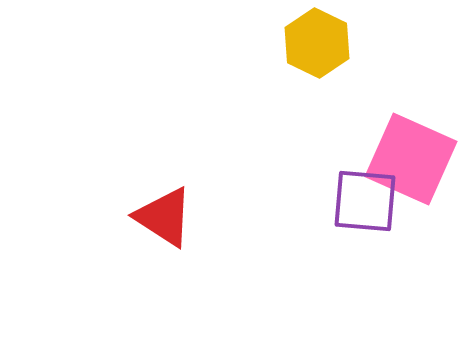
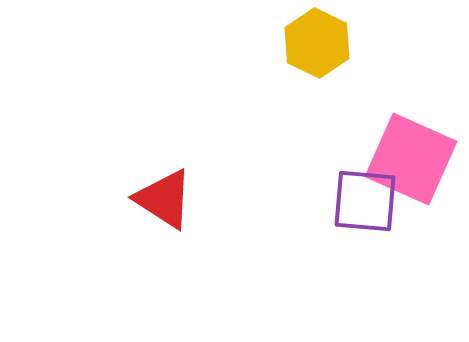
red triangle: moved 18 px up
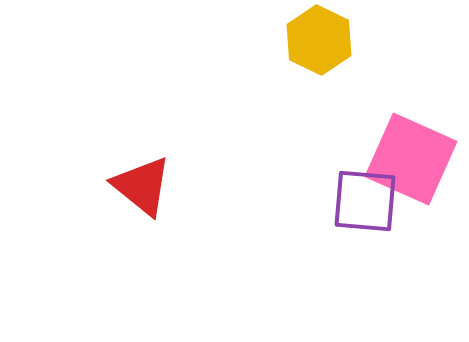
yellow hexagon: moved 2 px right, 3 px up
red triangle: moved 22 px left, 13 px up; rotated 6 degrees clockwise
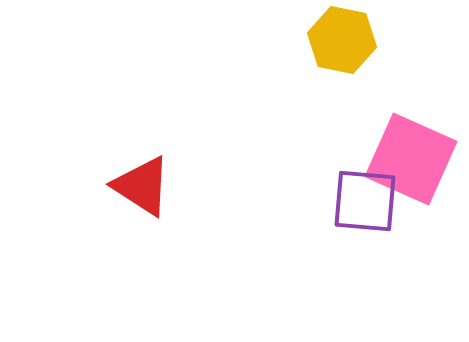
yellow hexagon: moved 23 px right; rotated 14 degrees counterclockwise
red triangle: rotated 6 degrees counterclockwise
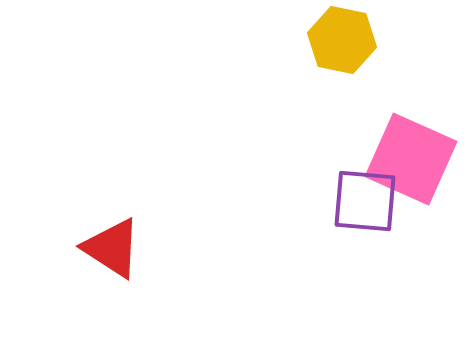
red triangle: moved 30 px left, 62 px down
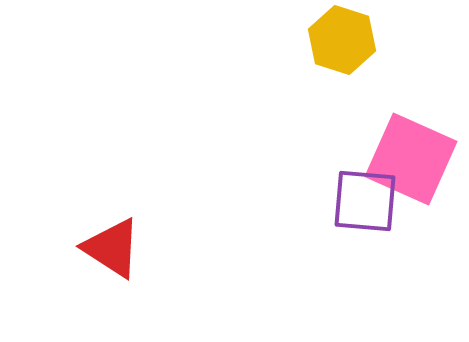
yellow hexagon: rotated 6 degrees clockwise
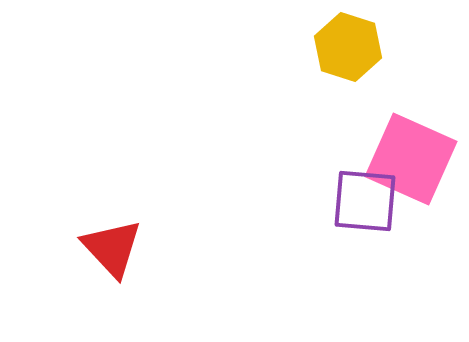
yellow hexagon: moved 6 px right, 7 px down
red triangle: rotated 14 degrees clockwise
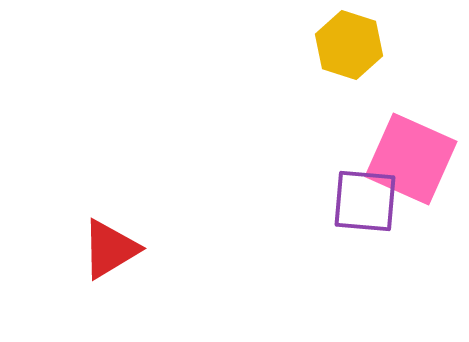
yellow hexagon: moved 1 px right, 2 px up
red triangle: moved 2 px left, 1 px down; rotated 42 degrees clockwise
